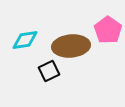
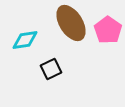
brown ellipse: moved 23 px up; rotated 63 degrees clockwise
black square: moved 2 px right, 2 px up
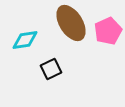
pink pentagon: moved 1 px down; rotated 12 degrees clockwise
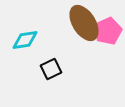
brown ellipse: moved 13 px right
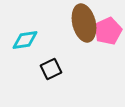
brown ellipse: rotated 18 degrees clockwise
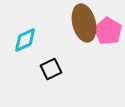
pink pentagon: rotated 16 degrees counterclockwise
cyan diamond: rotated 16 degrees counterclockwise
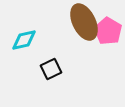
brown ellipse: moved 1 px up; rotated 12 degrees counterclockwise
cyan diamond: moved 1 px left; rotated 12 degrees clockwise
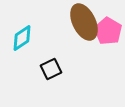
cyan diamond: moved 2 px left, 2 px up; rotated 20 degrees counterclockwise
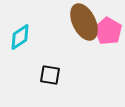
cyan diamond: moved 2 px left, 1 px up
black square: moved 1 px left, 6 px down; rotated 35 degrees clockwise
